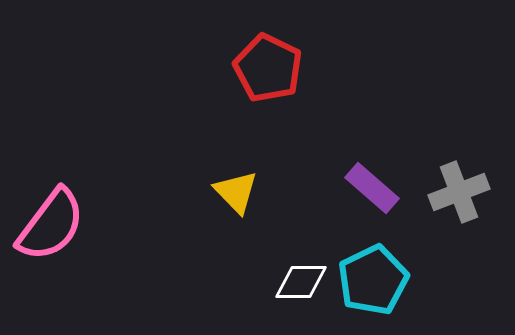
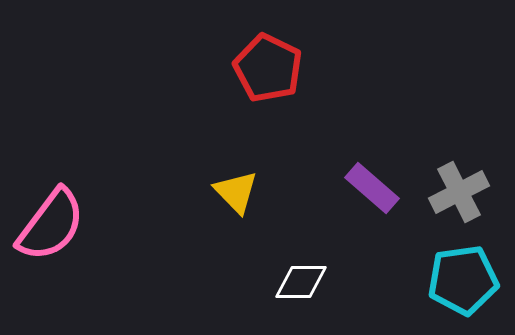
gray cross: rotated 6 degrees counterclockwise
cyan pentagon: moved 90 px right; rotated 18 degrees clockwise
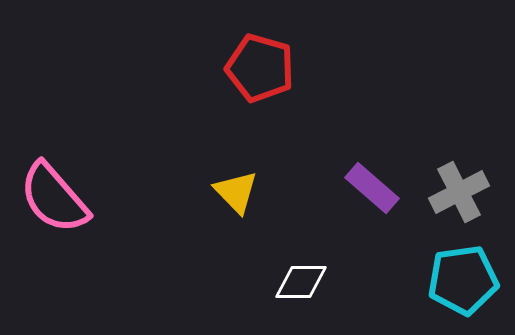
red pentagon: moved 8 px left; rotated 10 degrees counterclockwise
pink semicircle: moved 3 px right, 27 px up; rotated 102 degrees clockwise
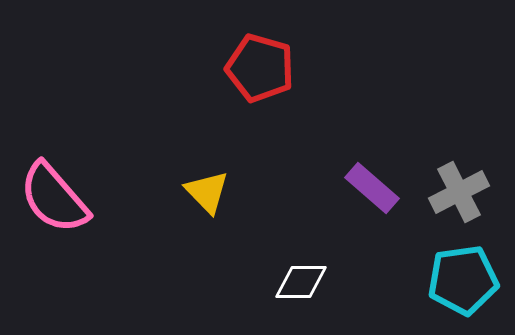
yellow triangle: moved 29 px left
